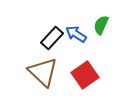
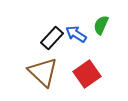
red square: moved 2 px right, 1 px up
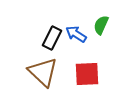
black rectangle: rotated 15 degrees counterclockwise
red square: rotated 32 degrees clockwise
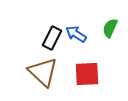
green semicircle: moved 9 px right, 3 px down
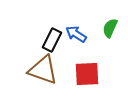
black rectangle: moved 2 px down
brown triangle: moved 2 px up; rotated 24 degrees counterclockwise
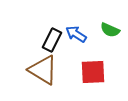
green semicircle: moved 2 px down; rotated 90 degrees counterclockwise
brown triangle: rotated 12 degrees clockwise
red square: moved 6 px right, 2 px up
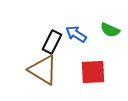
black rectangle: moved 2 px down
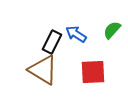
green semicircle: moved 2 px right; rotated 108 degrees clockwise
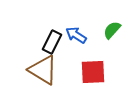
blue arrow: moved 1 px down
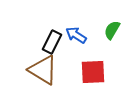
green semicircle: rotated 12 degrees counterclockwise
